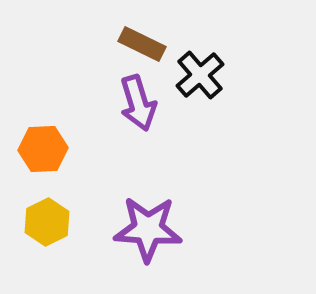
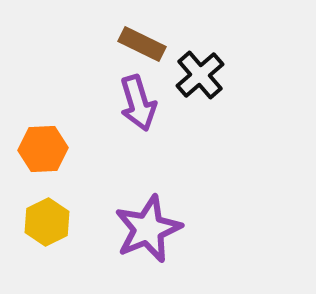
purple star: rotated 26 degrees counterclockwise
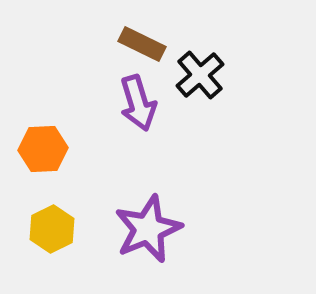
yellow hexagon: moved 5 px right, 7 px down
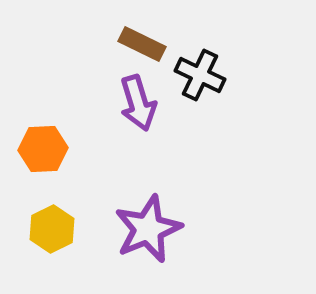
black cross: rotated 24 degrees counterclockwise
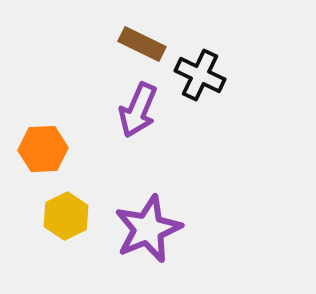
purple arrow: moved 7 px down; rotated 40 degrees clockwise
yellow hexagon: moved 14 px right, 13 px up
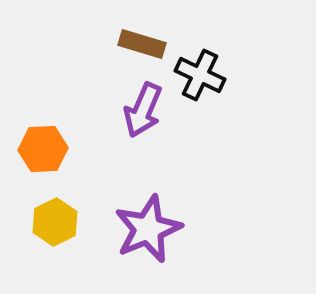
brown rectangle: rotated 9 degrees counterclockwise
purple arrow: moved 5 px right
yellow hexagon: moved 11 px left, 6 px down
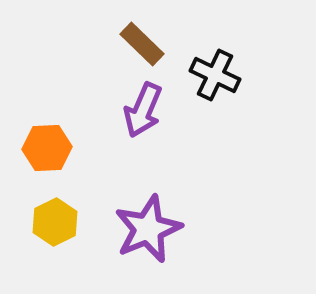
brown rectangle: rotated 27 degrees clockwise
black cross: moved 15 px right
orange hexagon: moved 4 px right, 1 px up
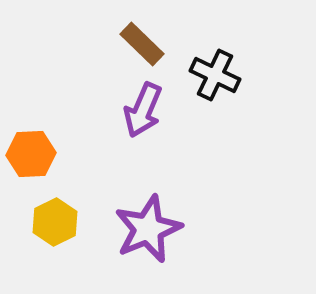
orange hexagon: moved 16 px left, 6 px down
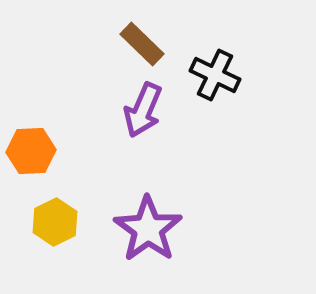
orange hexagon: moved 3 px up
purple star: rotated 14 degrees counterclockwise
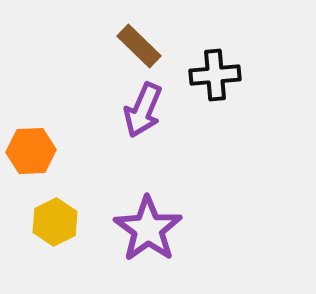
brown rectangle: moved 3 px left, 2 px down
black cross: rotated 30 degrees counterclockwise
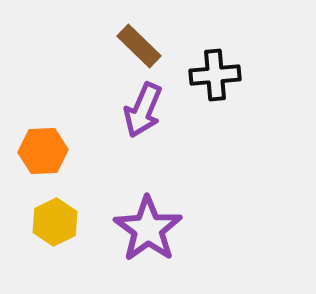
orange hexagon: moved 12 px right
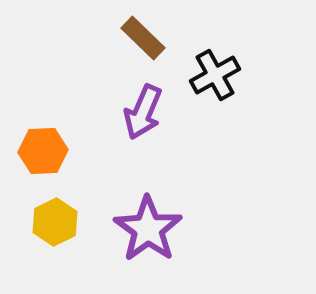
brown rectangle: moved 4 px right, 8 px up
black cross: rotated 24 degrees counterclockwise
purple arrow: moved 2 px down
